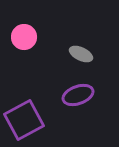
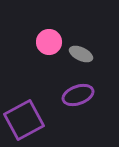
pink circle: moved 25 px right, 5 px down
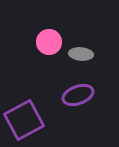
gray ellipse: rotated 20 degrees counterclockwise
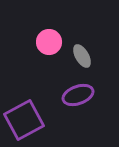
gray ellipse: moved 1 px right, 2 px down; rotated 55 degrees clockwise
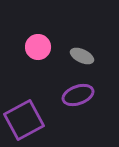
pink circle: moved 11 px left, 5 px down
gray ellipse: rotated 35 degrees counterclockwise
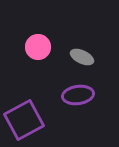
gray ellipse: moved 1 px down
purple ellipse: rotated 12 degrees clockwise
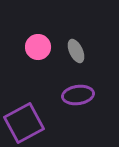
gray ellipse: moved 6 px left, 6 px up; rotated 40 degrees clockwise
purple square: moved 3 px down
